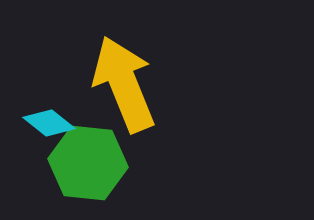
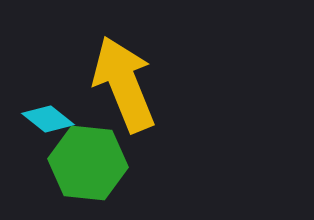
cyan diamond: moved 1 px left, 4 px up
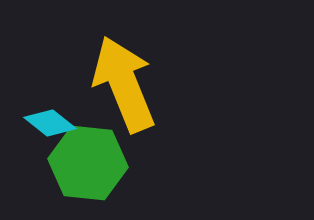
cyan diamond: moved 2 px right, 4 px down
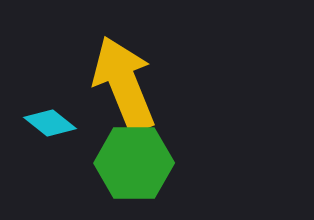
green hexagon: moved 46 px right; rotated 6 degrees counterclockwise
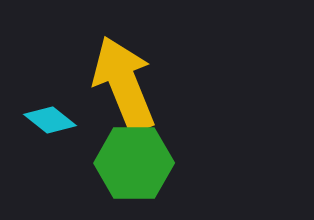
cyan diamond: moved 3 px up
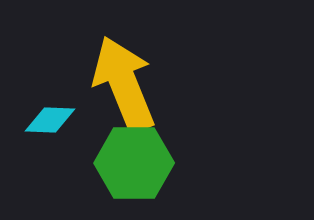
cyan diamond: rotated 36 degrees counterclockwise
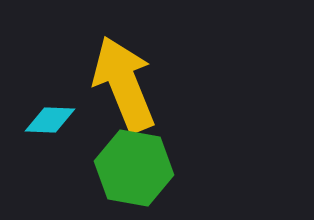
green hexagon: moved 5 px down; rotated 10 degrees clockwise
